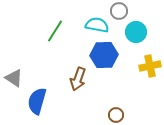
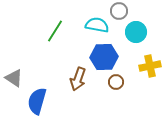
blue hexagon: moved 2 px down
brown circle: moved 33 px up
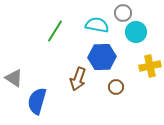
gray circle: moved 4 px right, 2 px down
blue hexagon: moved 2 px left
brown circle: moved 5 px down
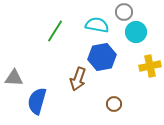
gray circle: moved 1 px right, 1 px up
blue hexagon: rotated 8 degrees counterclockwise
gray triangle: rotated 30 degrees counterclockwise
brown circle: moved 2 px left, 17 px down
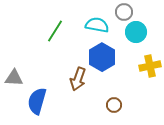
blue hexagon: rotated 20 degrees counterclockwise
brown circle: moved 1 px down
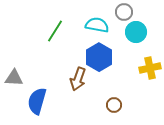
blue hexagon: moved 3 px left
yellow cross: moved 2 px down
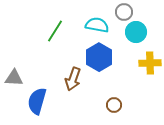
yellow cross: moved 5 px up; rotated 10 degrees clockwise
brown arrow: moved 5 px left
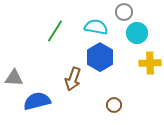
cyan semicircle: moved 1 px left, 2 px down
cyan circle: moved 1 px right, 1 px down
blue hexagon: moved 1 px right
blue semicircle: rotated 60 degrees clockwise
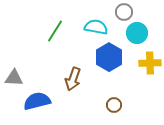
blue hexagon: moved 9 px right
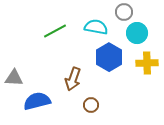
green line: rotated 30 degrees clockwise
yellow cross: moved 3 px left
brown circle: moved 23 px left
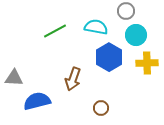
gray circle: moved 2 px right, 1 px up
cyan circle: moved 1 px left, 2 px down
brown circle: moved 10 px right, 3 px down
